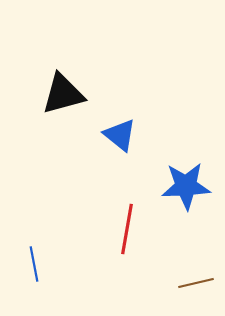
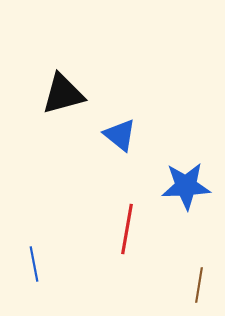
brown line: moved 3 px right, 2 px down; rotated 68 degrees counterclockwise
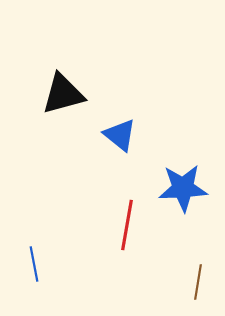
blue star: moved 3 px left, 2 px down
red line: moved 4 px up
brown line: moved 1 px left, 3 px up
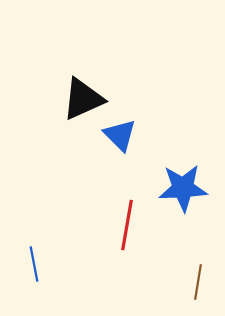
black triangle: moved 20 px right, 5 px down; rotated 9 degrees counterclockwise
blue triangle: rotated 6 degrees clockwise
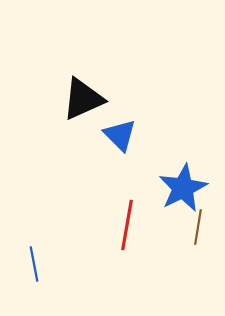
blue star: rotated 24 degrees counterclockwise
brown line: moved 55 px up
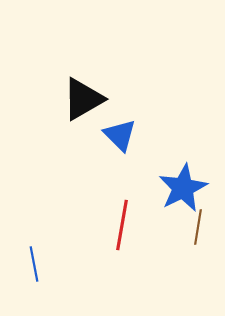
black triangle: rotated 6 degrees counterclockwise
red line: moved 5 px left
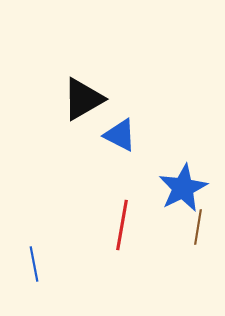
blue triangle: rotated 18 degrees counterclockwise
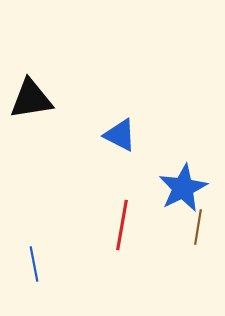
black triangle: moved 52 px left; rotated 21 degrees clockwise
